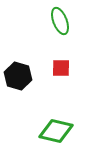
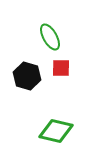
green ellipse: moved 10 px left, 16 px down; rotated 8 degrees counterclockwise
black hexagon: moved 9 px right
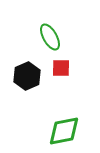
black hexagon: rotated 20 degrees clockwise
green diamond: moved 8 px right; rotated 24 degrees counterclockwise
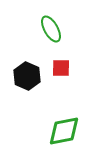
green ellipse: moved 1 px right, 8 px up
black hexagon: rotated 12 degrees counterclockwise
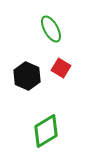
red square: rotated 30 degrees clockwise
green diamond: moved 18 px left; rotated 20 degrees counterclockwise
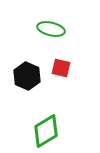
green ellipse: rotated 48 degrees counterclockwise
red square: rotated 18 degrees counterclockwise
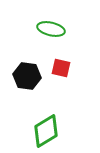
black hexagon: rotated 16 degrees counterclockwise
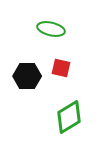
black hexagon: rotated 8 degrees counterclockwise
green diamond: moved 23 px right, 14 px up
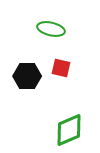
green diamond: moved 13 px down; rotated 8 degrees clockwise
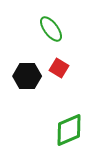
green ellipse: rotated 40 degrees clockwise
red square: moved 2 px left; rotated 18 degrees clockwise
